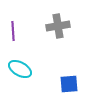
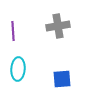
cyan ellipse: moved 2 px left; rotated 65 degrees clockwise
blue square: moved 7 px left, 5 px up
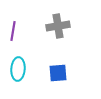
purple line: rotated 12 degrees clockwise
blue square: moved 4 px left, 6 px up
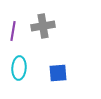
gray cross: moved 15 px left
cyan ellipse: moved 1 px right, 1 px up
